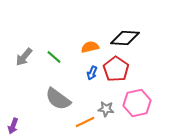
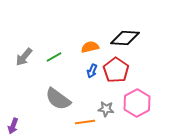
green line: rotated 70 degrees counterclockwise
red pentagon: moved 1 px down
blue arrow: moved 2 px up
pink hexagon: rotated 16 degrees counterclockwise
orange line: rotated 18 degrees clockwise
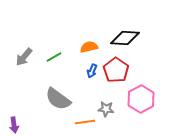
orange semicircle: moved 1 px left
pink hexagon: moved 4 px right, 4 px up
purple arrow: moved 1 px right, 1 px up; rotated 28 degrees counterclockwise
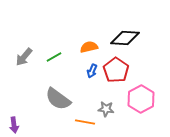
orange line: rotated 18 degrees clockwise
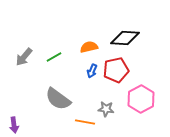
red pentagon: rotated 25 degrees clockwise
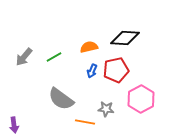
gray semicircle: moved 3 px right
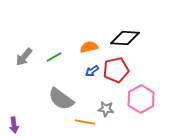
blue arrow: rotated 32 degrees clockwise
